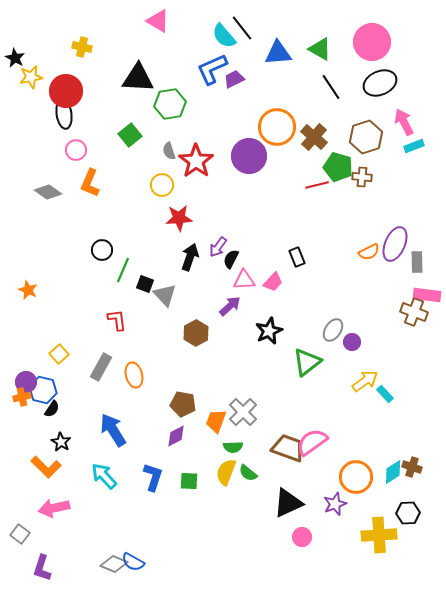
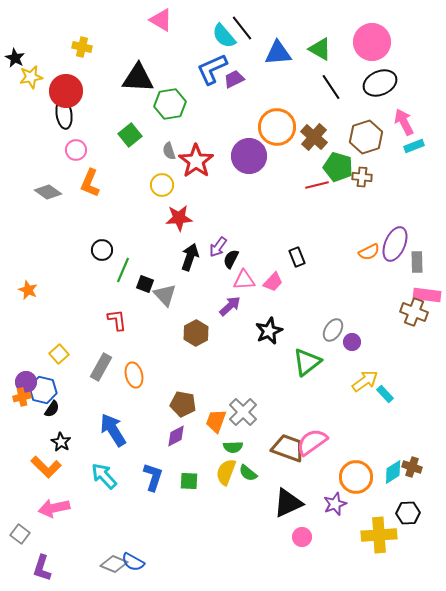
pink triangle at (158, 21): moved 3 px right, 1 px up
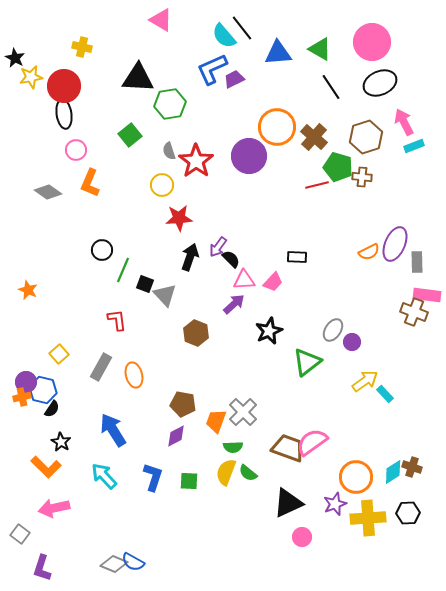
red circle at (66, 91): moved 2 px left, 5 px up
black rectangle at (297, 257): rotated 66 degrees counterclockwise
black semicircle at (231, 259): rotated 108 degrees clockwise
purple arrow at (230, 306): moved 4 px right, 2 px up
brown hexagon at (196, 333): rotated 10 degrees counterclockwise
yellow cross at (379, 535): moved 11 px left, 17 px up
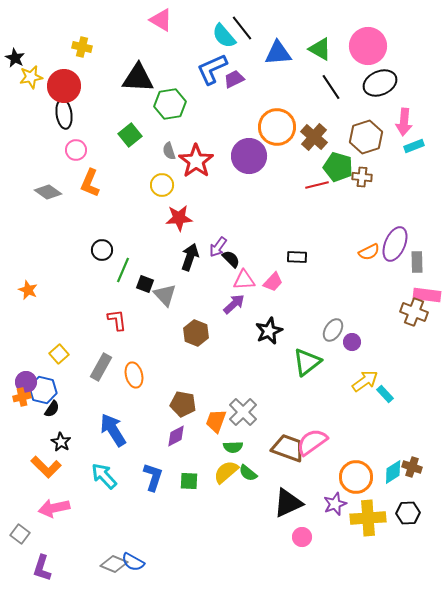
pink circle at (372, 42): moved 4 px left, 4 px down
pink arrow at (404, 122): rotated 148 degrees counterclockwise
yellow semicircle at (226, 472): rotated 28 degrees clockwise
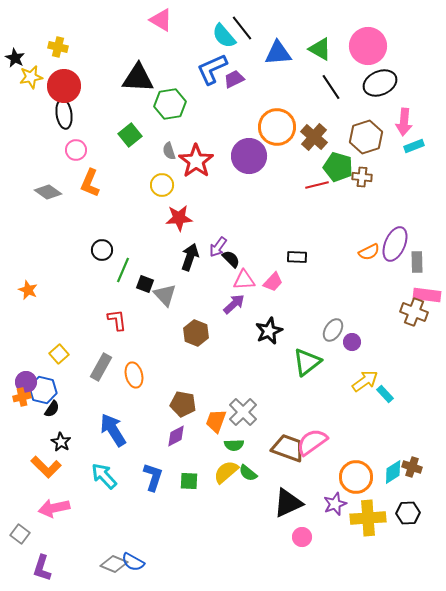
yellow cross at (82, 47): moved 24 px left
green semicircle at (233, 447): moved 1 px right, 2 px up
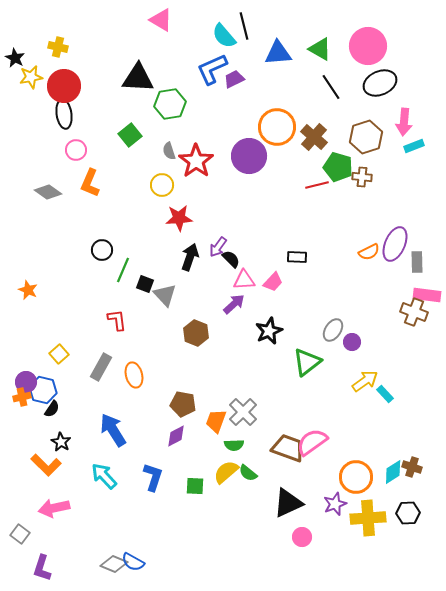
black line at (242, 28): moved 2 px right, 2 px up; rotated 24 degrees clockwise
orange L-shape at (46, 467): moved 2 px up
green square at (189, 481): moved 6 px right, 5 px down
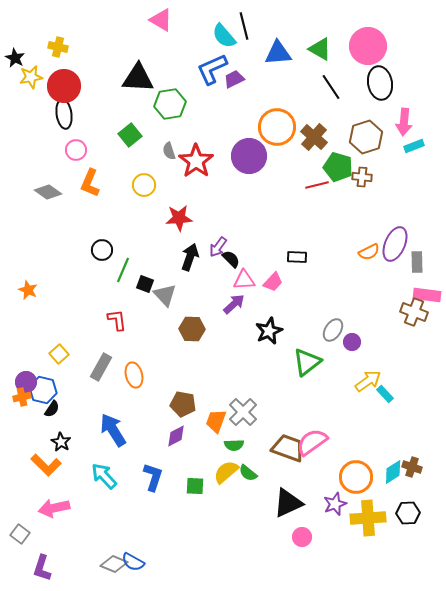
black ellipse at (380, 83): rotated 76 degrees counterclockwise
yellow circle at (162, 185): moved 18 px left
brown hexagon at (196, 333): moved 4 px left, 4 px up; rotated 20 degrees counterclockwise
yellow arrow at (365, 381): moved 3 px right
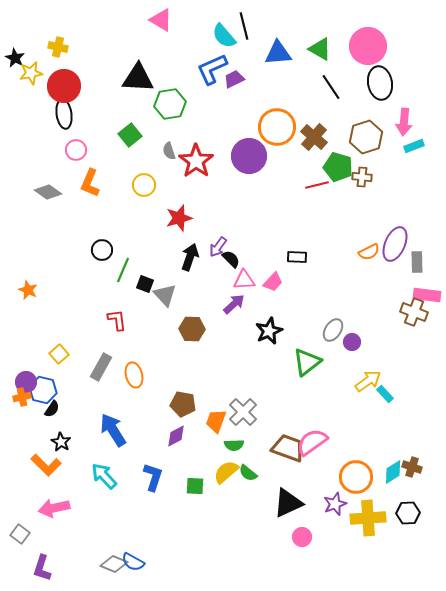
yellow star at (31, 77): moved 4 px up
red star at (179, 218): rotated 12 degrees counterclockwise
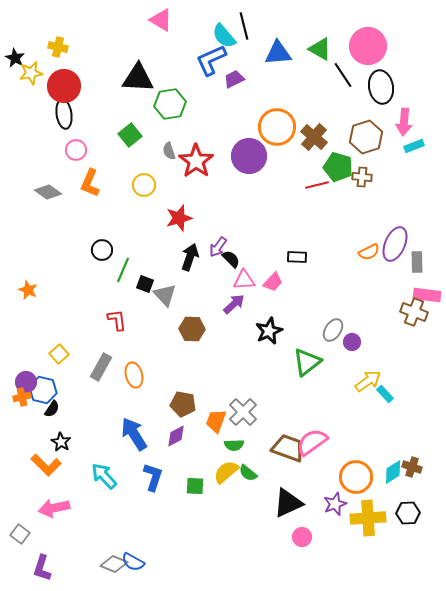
blue L-shape at (212, 69): moved 1 px left, 9 px up
black ellipse at (380, 83): moved 1 px right, 4 px down
black line at (331, 87): moved 12 px right, 12 px up
blue arrow at (113, 430): moved 21 px right, 4 px down
